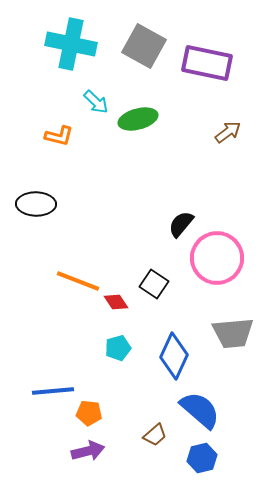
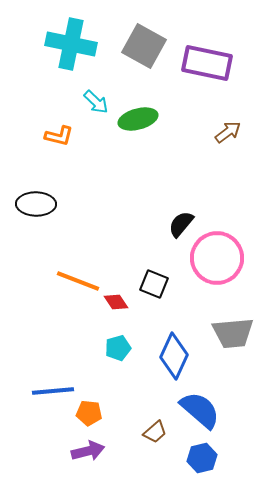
black square: rotated 12 degrees counterclockwise
brown trapezoid: moved 3 px up
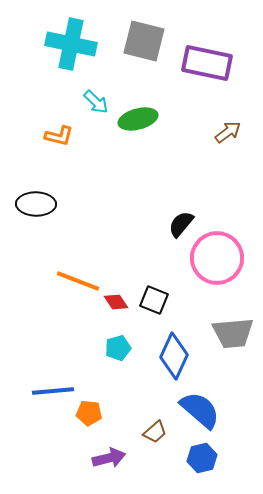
gray square: moved 5 px up; rotated 15 degrees counterclockwise
black square: moved 16 px down
purple arrow: moved 21 px right, 7 px down
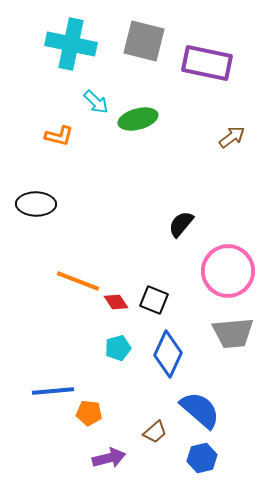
brown arrow: moved 4 px right, 5 px down
pink circle: moved 11 px right, 13 px down
blue diamond: moved 6 px left, 2 px up
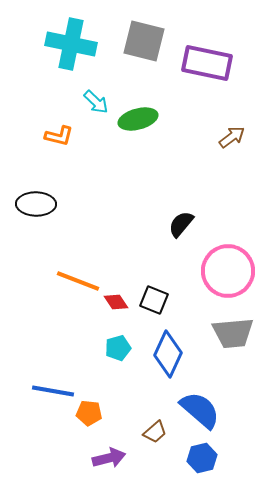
blue line: rotated 15 degrees clockwise
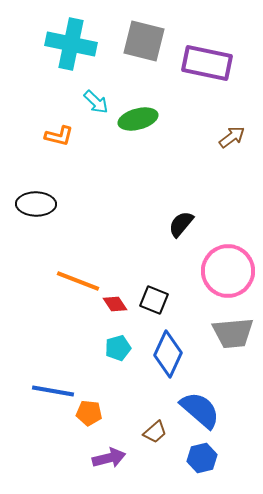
red diamond: moved 1 px left, 2 px down
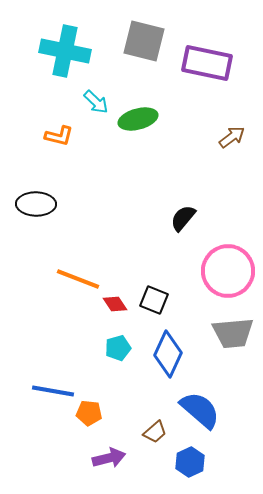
cyan cross: moved 6 px left, 7 px down
black semicircle: moved 2 px right, 6 px up
orange line: moved 2 px up
blue hexagon: moved 12 px left, 4 px down; rotated 12 degrees counterclockwise
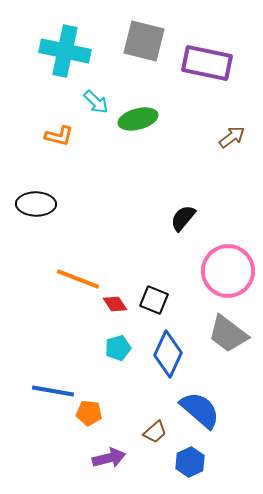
gray trapezoid: moved 5 px left, 1 px down; rotated 42 degrees clockwise
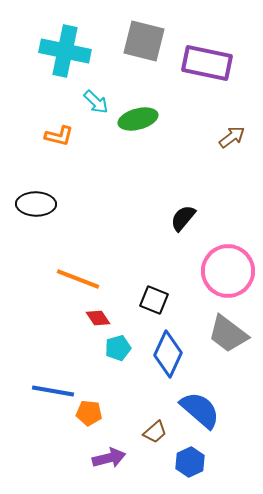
red diamond: moved 17 px left, 14 px down
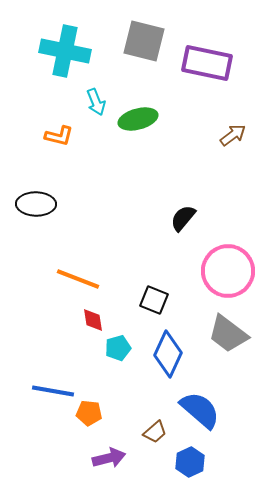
cyan arrow: rotated 24 degrees clockwise
brown arrow: moved 1 px right, 2 px up
red diamond: moved 5 px left, 2 px down; rotated 25 degrees clockwise
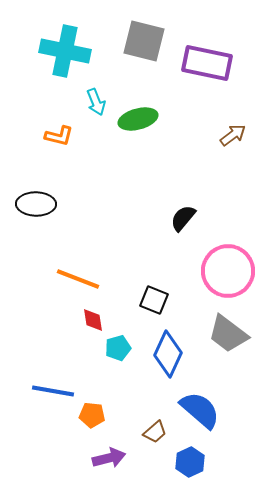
orange pentagon: moved 3 px right, 2 px down
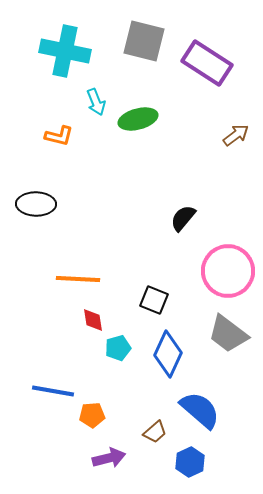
purple rectangle: rotated 21 degrees clockwise
brown arrow: moved 3 px right
orange line: rotated 18 degrees counterclockwise
orange pentagon: rotated 10 degrees counterclockwise
